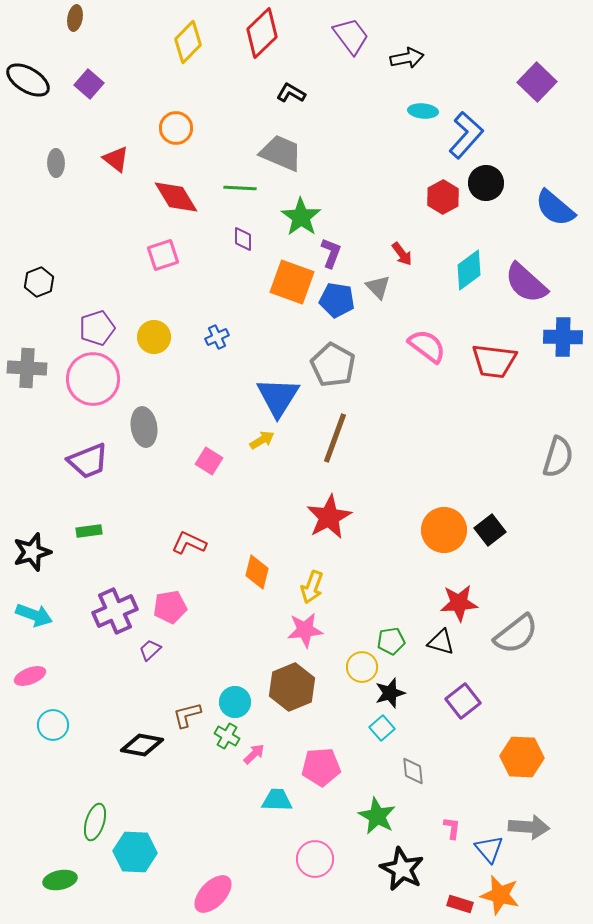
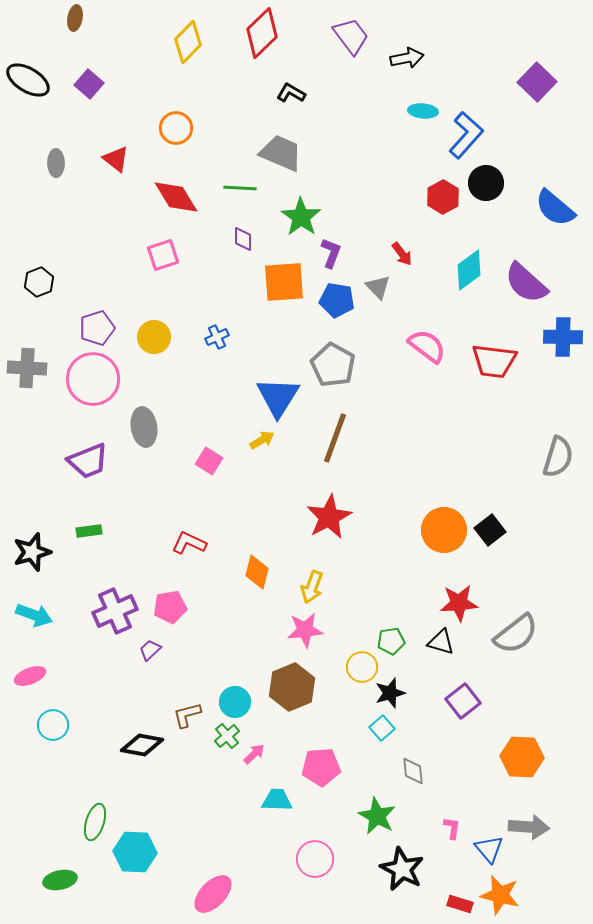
orange square at (292, 282): moved 8 px left; rotated 24 degrees counterclockwise
green cross at (227, 736): rotated 20 degrees clockwise
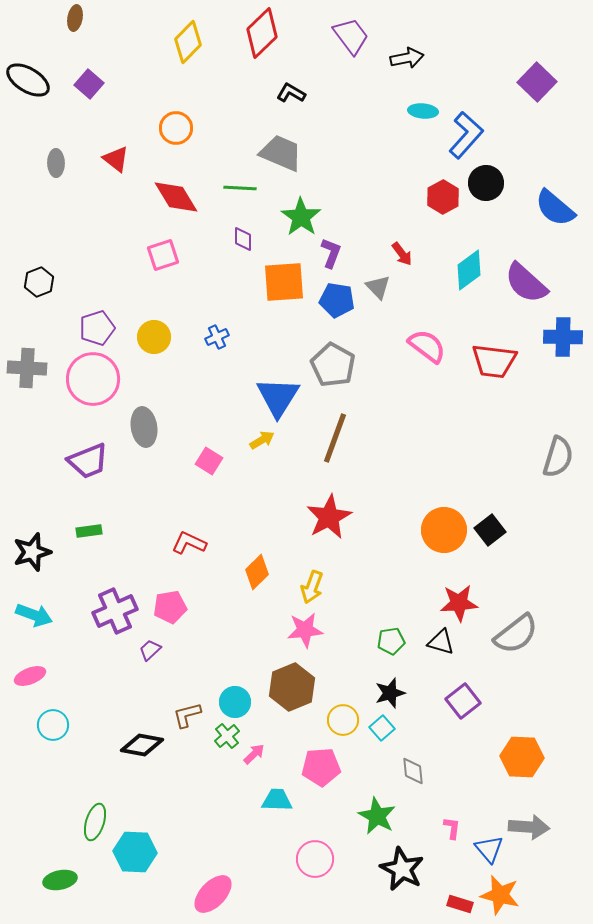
orange diamond at (257, 572): rotated 32 degrees clockwise
yellow circle at (362, 667): moved 19 px left, 53 px down
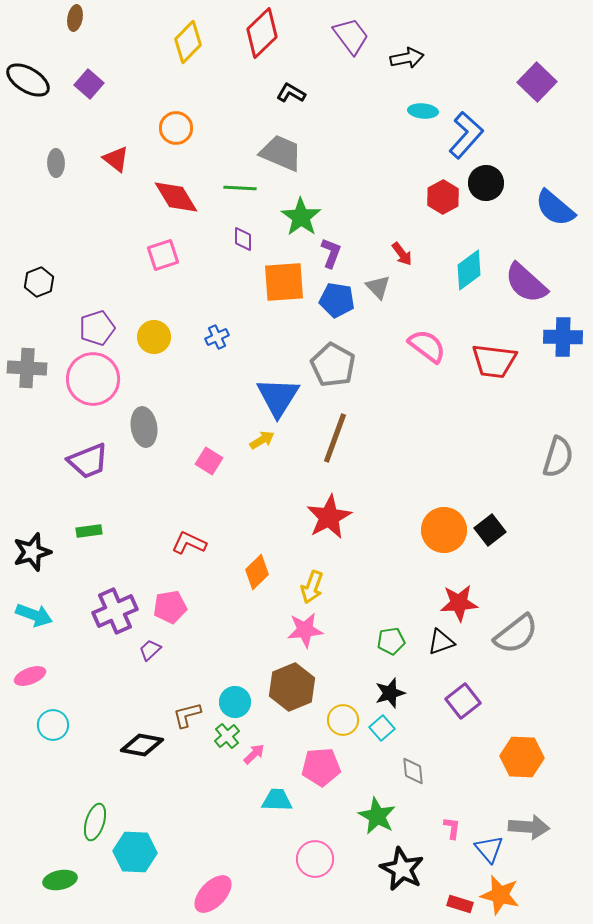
black triangle at (441, 642): rotated 36 degrees counterclockwise
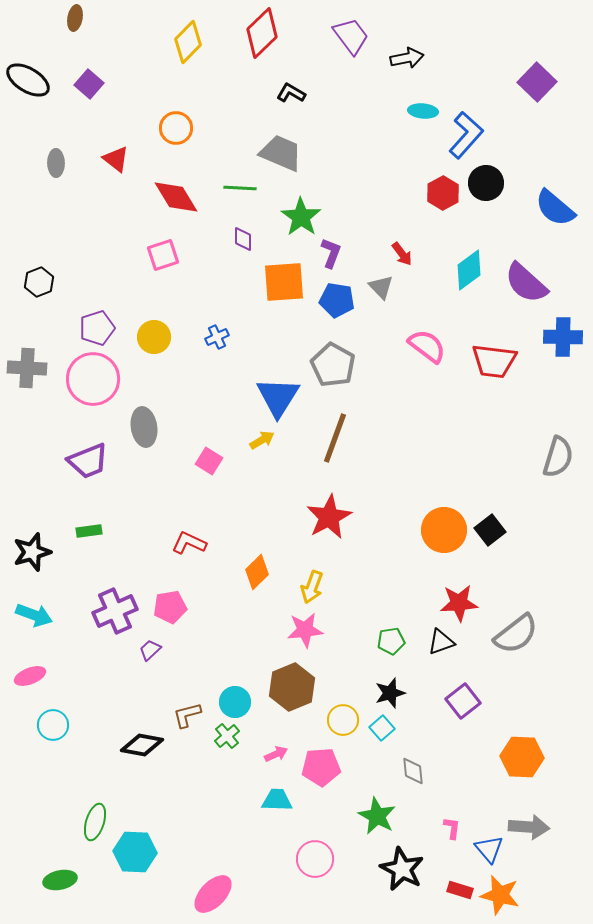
red hexagon at (443, 197): moved 4 px up
gray triangle at (378, 287): moved 3 px right
pink arrow at (254, 754): moved 22 px right; rotated 20 degrees clockwise
red rectangle at (460, 904): moved 14 px up
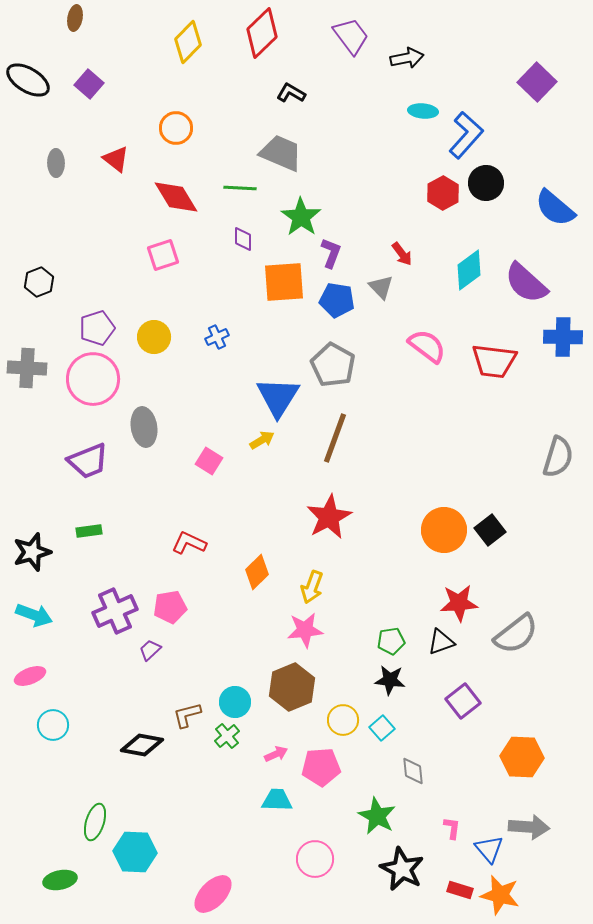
black star at (390, 693): moved 13 px up; rotated 24 degrees clockwise
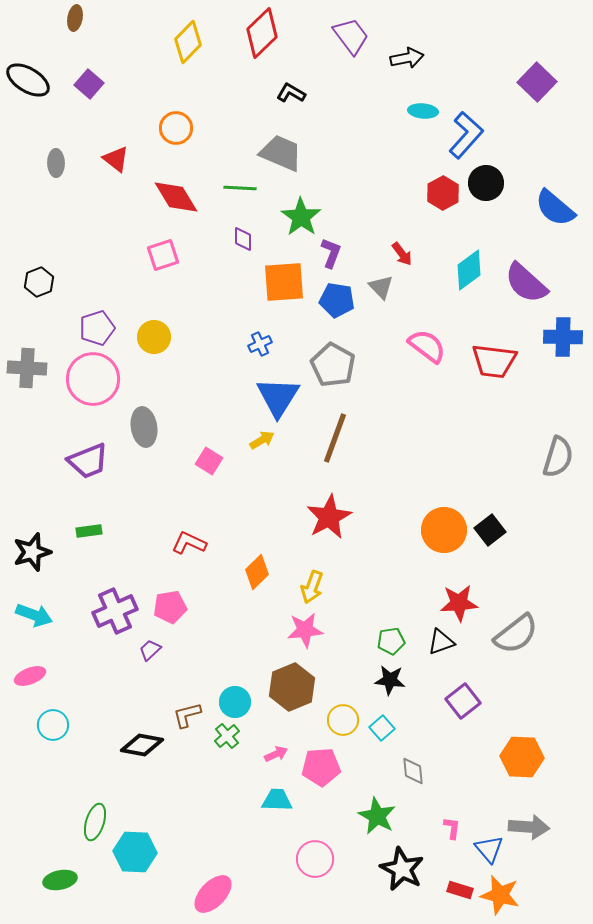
blue cross at (217, 337): moved 43 px right, 7 px down
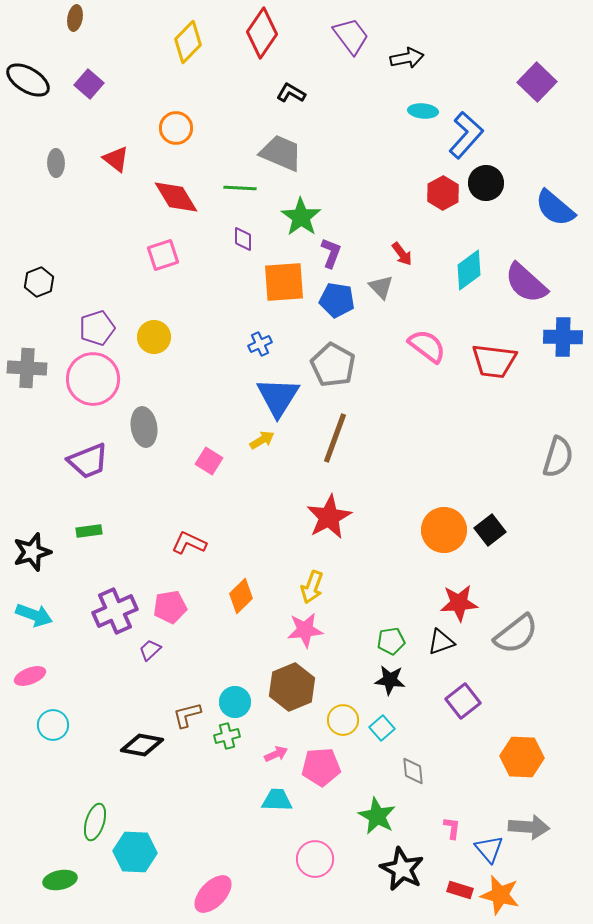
red diamond at (262, 33): rotated 12 degrees counterclockwise
orange diamond at (257, 572): moved 16 px left, 24 px down
green cross at (227, 736): rotated 25 degrees clockwise
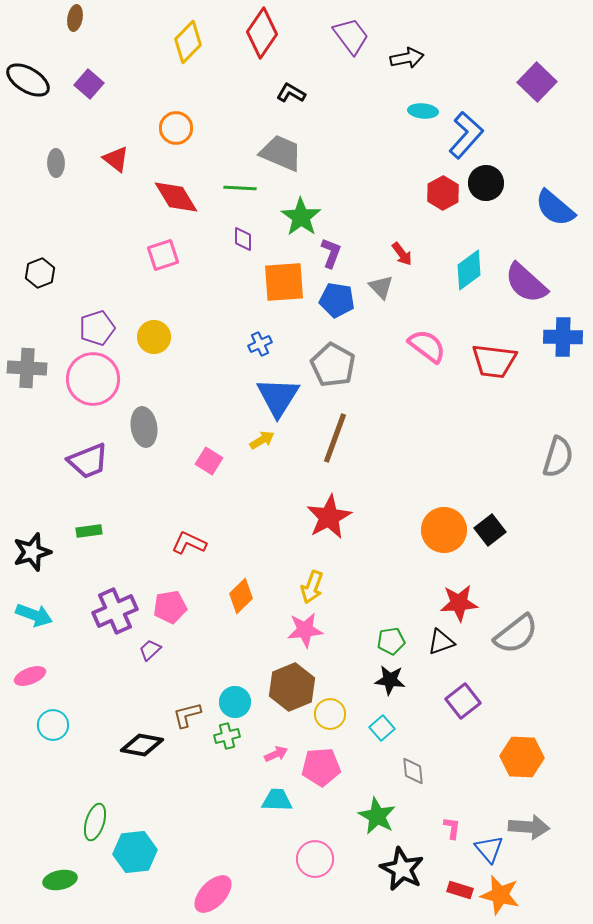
black hexagon at (39, 282): moved 1 px right, 9 px up
yellow circle at (343, 720): moved 13 px left, 6 px up
cyan hexagon at (135, 852): rotated 9 degrees counterclockwise
